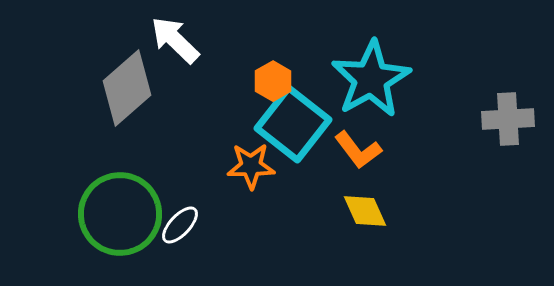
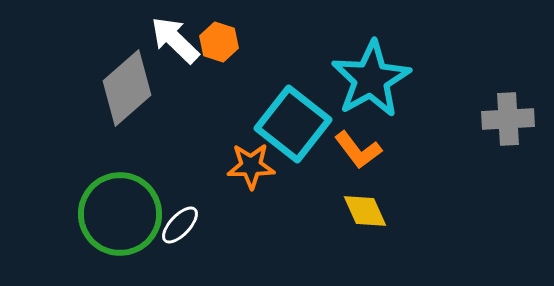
orange hexagon: moved 54 px left, 39 px up; rotated 12 degrees counterclockwise
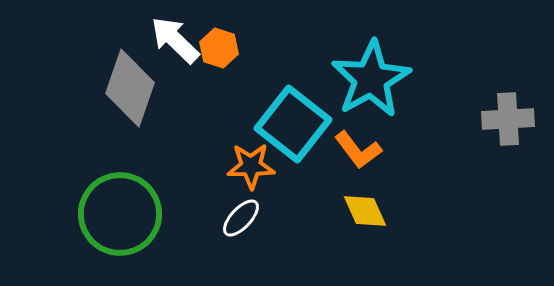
orange hexagon: moved 6 px down
gray diamond: moved 3 px right; rotated 30 degrees counterclockwise
white ellipse: moved 61 px right, 7 px up
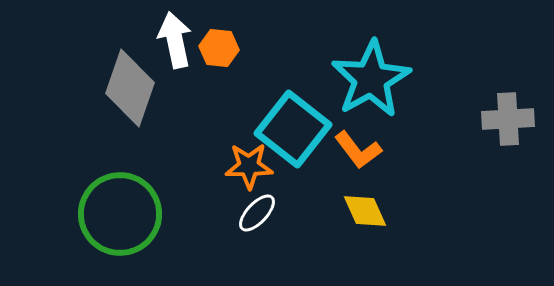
white arrow: rotated 34 degrees clockwise
orange hexagon: rotated 12 degrees counterclockwise
cyan square: moved 5 px down
orange star: moved 2 px left
white ellipse: moved 16 px right, 5 px up
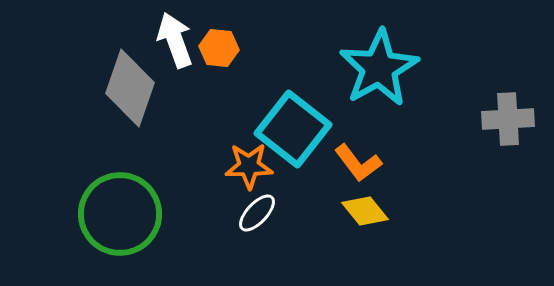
white arrow: rotated 8 degrees counterclockwise
cyan star: moved 8 px right, 11 px up
orange L-shape: moved 13 px down
yellow diamond: rotated 15 degrees counterclockwise
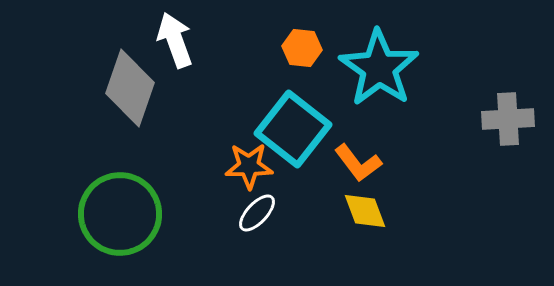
orange hexagon: moved 83 px right
cyan star: rotated 8 degrees counterclockwise
yellow diamond: rotated 18 degrees clockwise
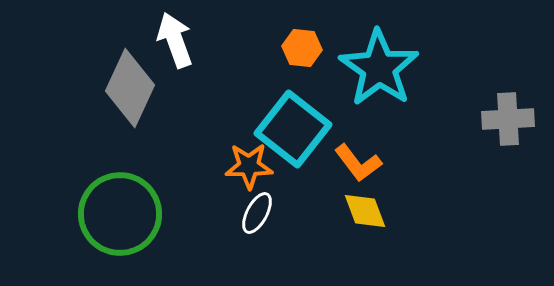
gray diamond: rotated 6 degrees clockwise
white ellipse: rotated 15 degrees counterclockwise
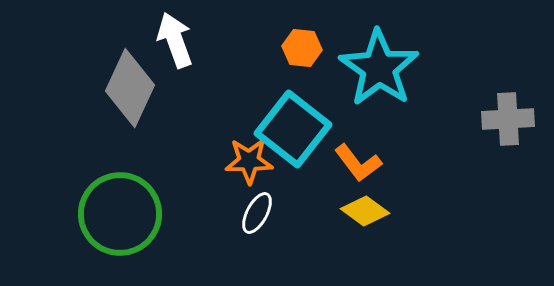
orange star: moved 5 px up
yellow diamond: rotated 33 degrees counterclockwise
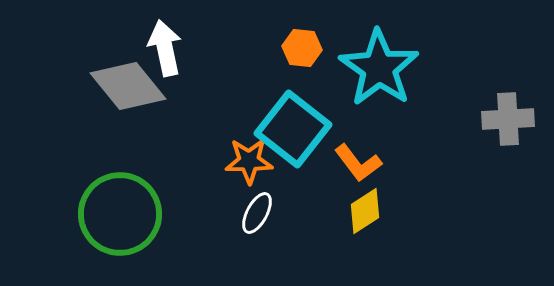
white arrow: moved 10 px left, 8 px down; rotated 8 degrees clockwise
gray diamond: moved 2 px left, 2 px up; rotated 64 degrees counterclockwise
yellow diamond: rotated 69 degrees counterclockwise
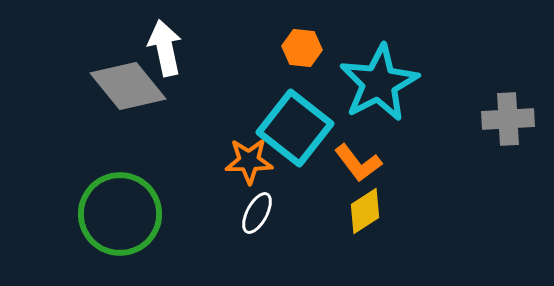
cyan star: moved 15 px down; rotated 10 degrees clockwise
cyan square: moved 2 px right, 1 px up
